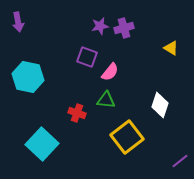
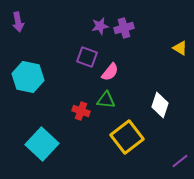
yellow triangle: moved 9 px right
red cross: moved 4 px right, 2 px up
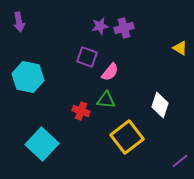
purple arrow: moved 1 px right
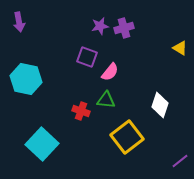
cyan hexagon: moved 2 px left, 2 px down
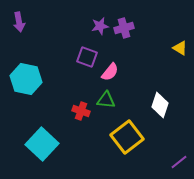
purple line: moved 1 px left, 1 px down
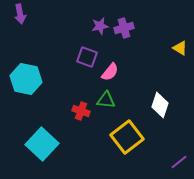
purple arrow: moved 1 px right, 8 px up
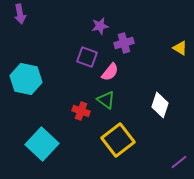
purple cross: moved 15 px down
green triangle: rotated 30 degrees clockwise
yellow square: moved 9 px left, 3 px down
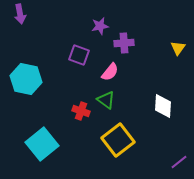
purple cross: rotated 12 degrees clockwise
yellow triangle: moved 2 px left; rotated 35 degrees clockwise
purple square: moved 8 px left, 2 px up
white diamond: moved 3 px right, 1 px down; rotated 15 degrees counterclockwise
cyan square: rotated 8 degrees clockwise
